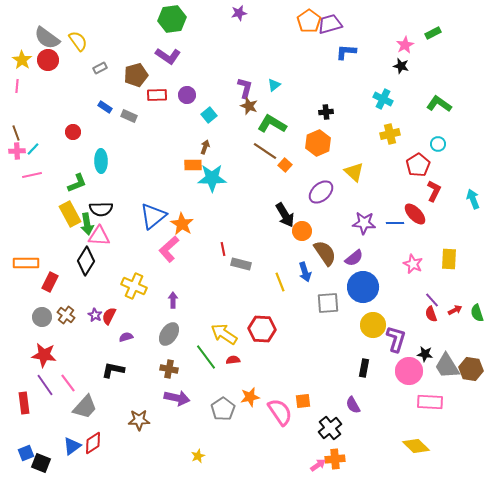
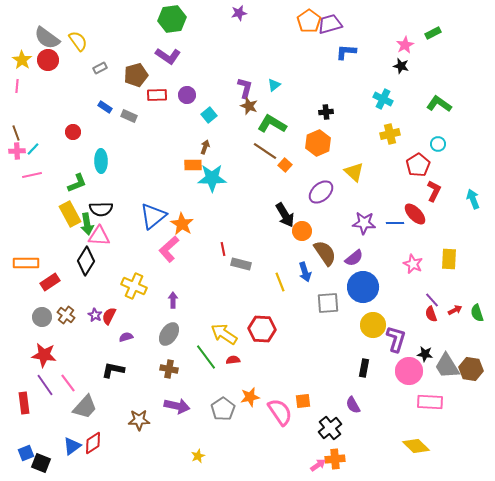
red rectangle at (50, 282): rotated 30 degrees clockwise
purple arrow at (177, 398): moved 8 px down
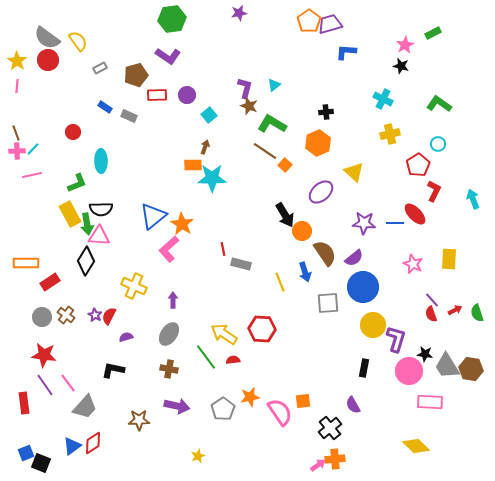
yellow star at (22, 60): moved 5 px left, 1 px down
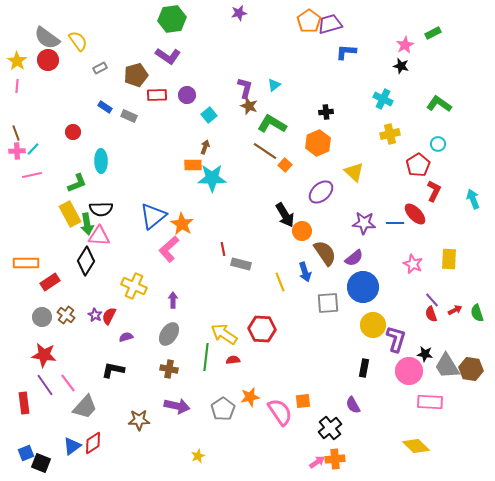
green line at (206, 357): rotated 44 degrees clockwise
pink arrow at (318, 465): moved 1 px left, 3 px up
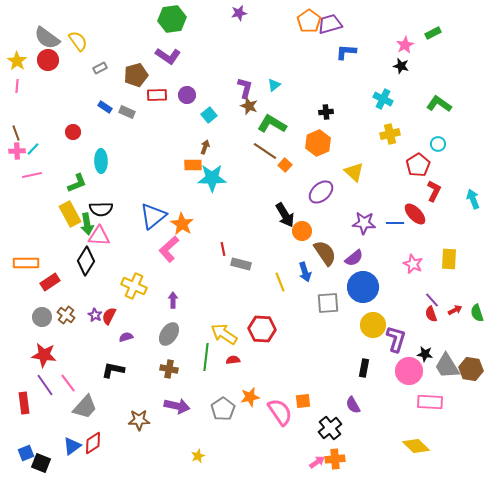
gray rectangle at (129, 116): moved 2 px left, 4 px up
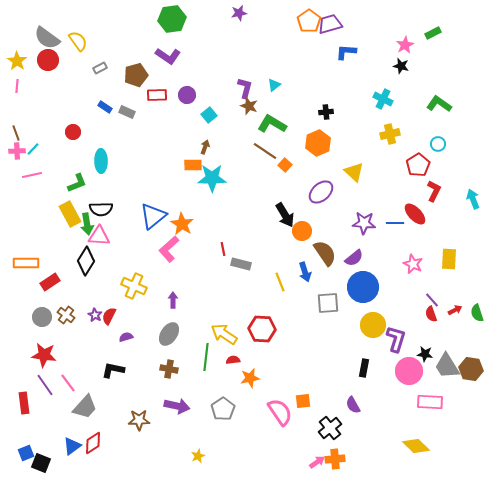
orange star at (250, 397): moved 19 px up
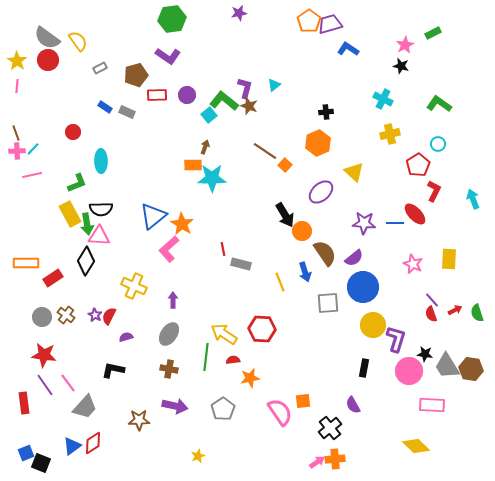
blue L-shape at (346, 52): moved 2 px right, 3 px up; rotated 30 degrees clockwise
green L-shape at (272, 124): moved 48 px left, 23 px up; rotated 8 degrees clockwise
red rectangle at (50, 282): moved 3 px right, 4 px up
pink rectangle at (430, 402): moved 2 px right, 3 px down
purple arrow at (177, 406): moved 2 px left
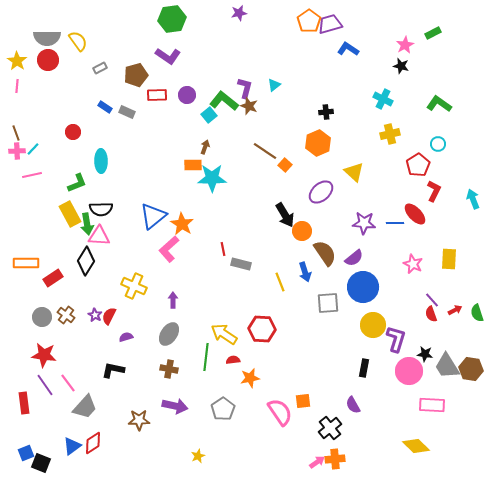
gray semicircle at (47, 38): rotated 36 degrees counterclockwise
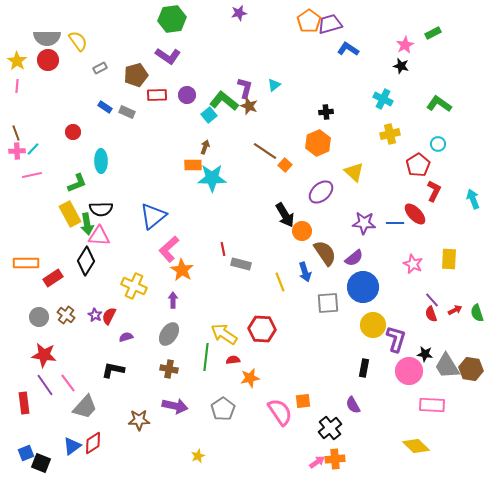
orange star at (182, 224): moved 46 px down
gray circle at (42, 317): moved 3 px left
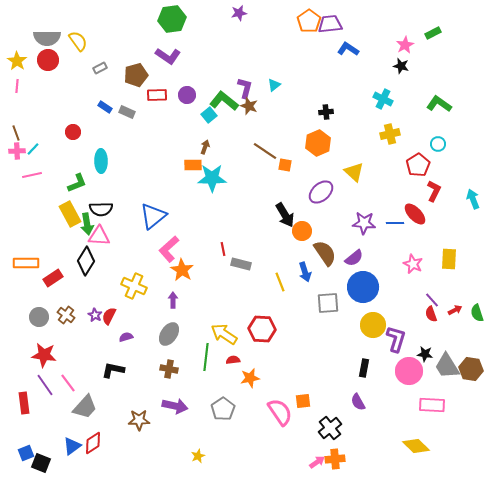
purple trapezoid at (330, 24): rotated 10 degrees clockwise
orange square at (285, 165): rotated 32 degrees counterclockwise
purple semicircle at (353, 405): moved 5 px right, 3 px up
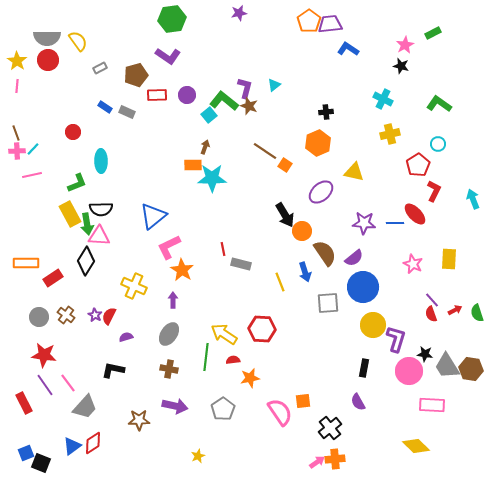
orange square at (285, 165): rotated 24 degrees clockwise
yellow triangle at (354, 172): rotated 30 degrees counterclockwise
pink L-shape at (169, 249): moved 2 px up; rotated 16 degrees clockwise
red rectangle at (24, 403): rotated 20 degrees counterclockwise
